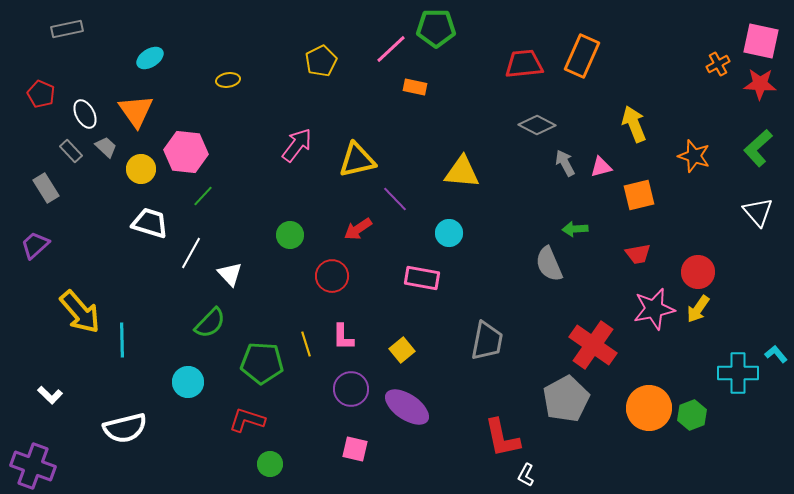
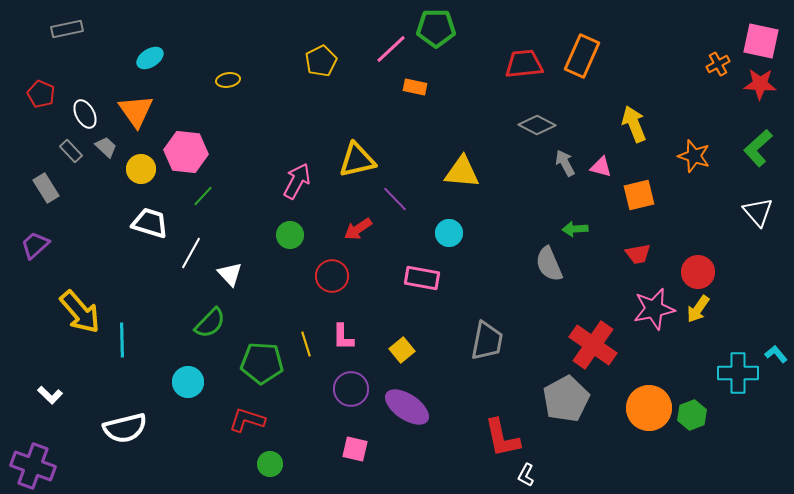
pink arrow at (297, 145): moved 36 px down; rotated 9 degrees counterclockwise
pink triangle at (601, 167): rotated 30 degrees clockwise
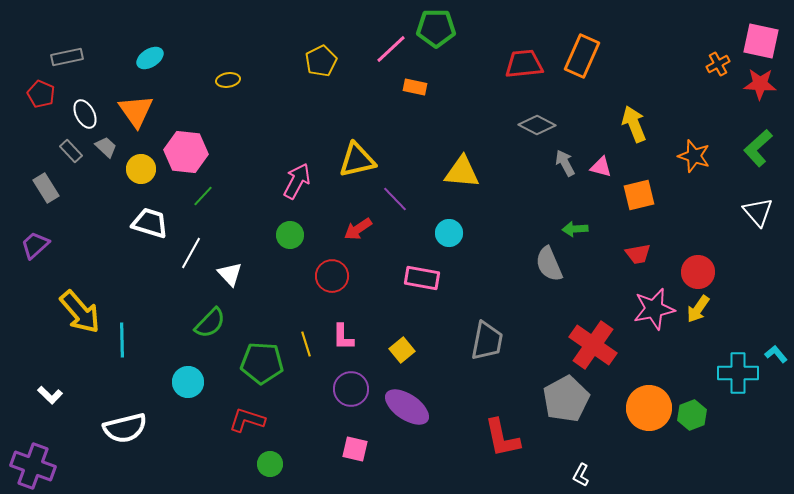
gray rectangle at (67, 29): moved 28 px down
white L-shape at (526, 475): moved 55 px right
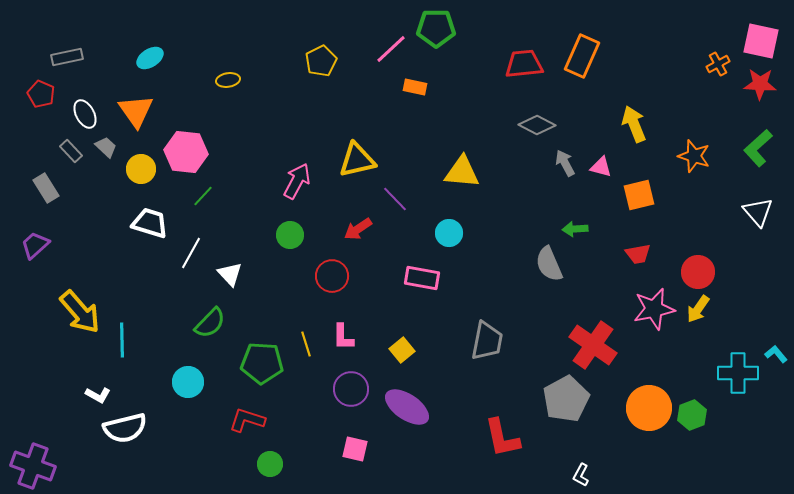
white L-shape at (50, 395): moved 48 px right; rotated 15 degrees counterclockwise
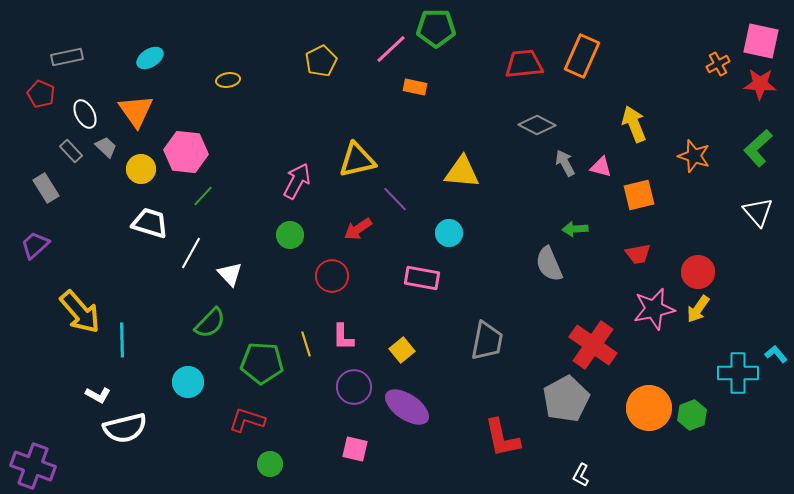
purple circle at (351, 389): moved 3 px right, 2 px up
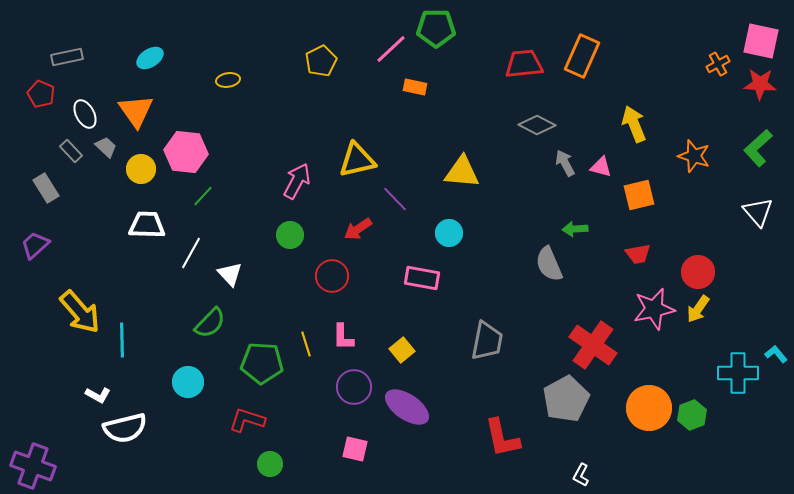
white trapezoid at (150, 223): moved 3 px left, 2 px down; rotated 15 degrees counterclockwise
